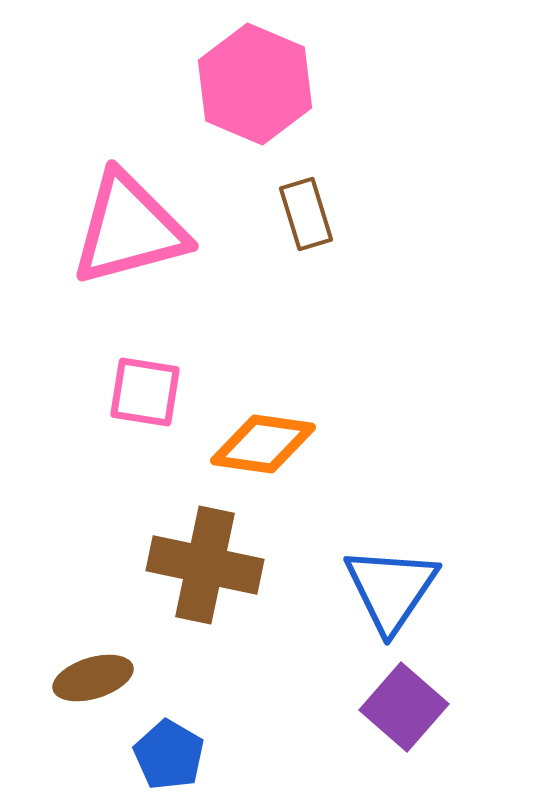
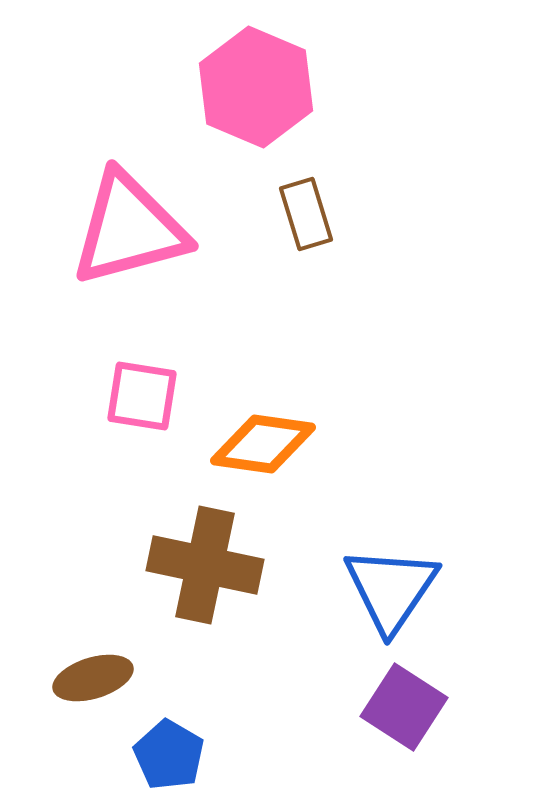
pink hexagon: moved 1 px right, 3 px down
pink square: moved 3 px left, 4 px down
purple square: rotated 8 degrees counterclockwise
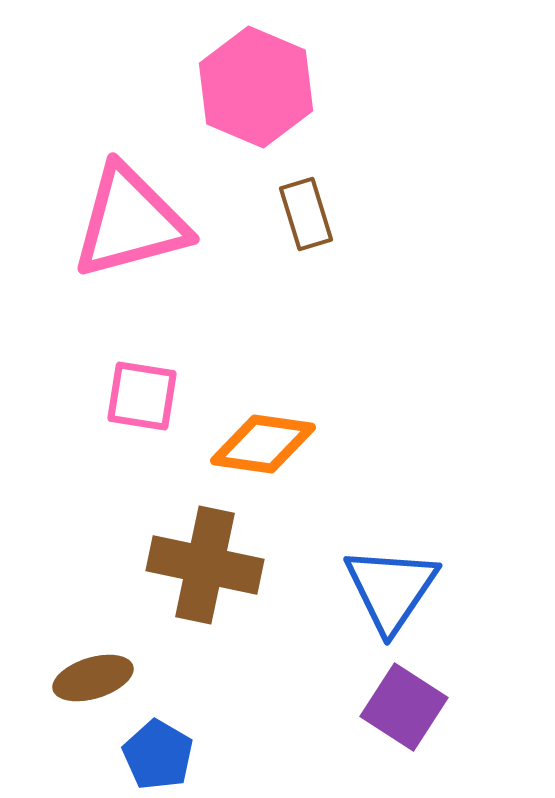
pink triangle: moved 1 px right, 7 px up
blue pentagon: moved 11 px left
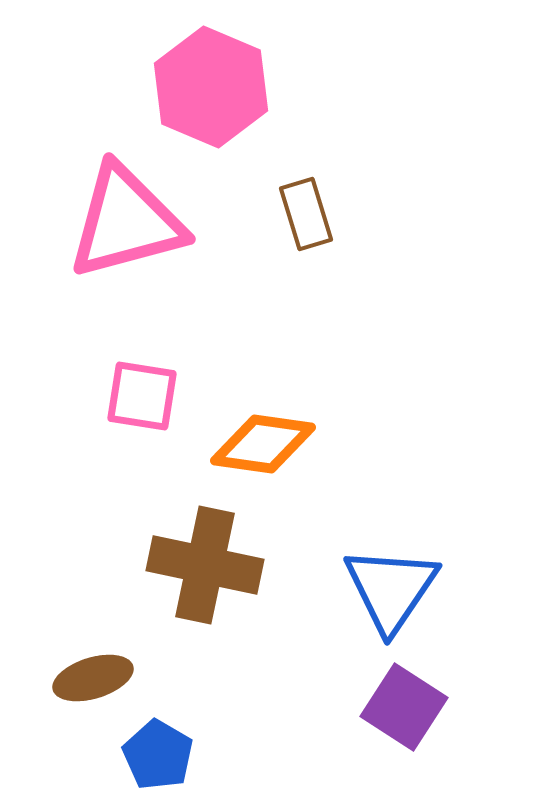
pink hexagon: moved 45 px left
pink triangle: moved 4 px left
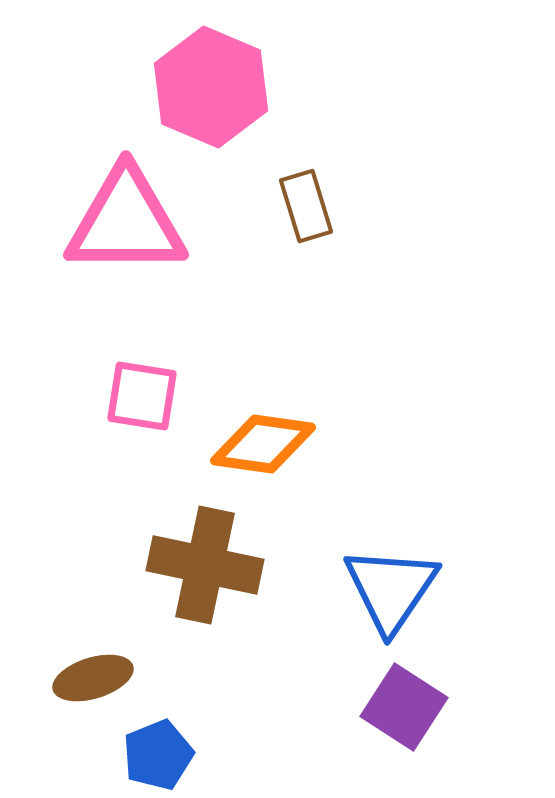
brown rectangle: moved 8 px up
pink triangle: rotated 15 degrees clockwise
blue pentagon: rotated 20 degrees clockwise
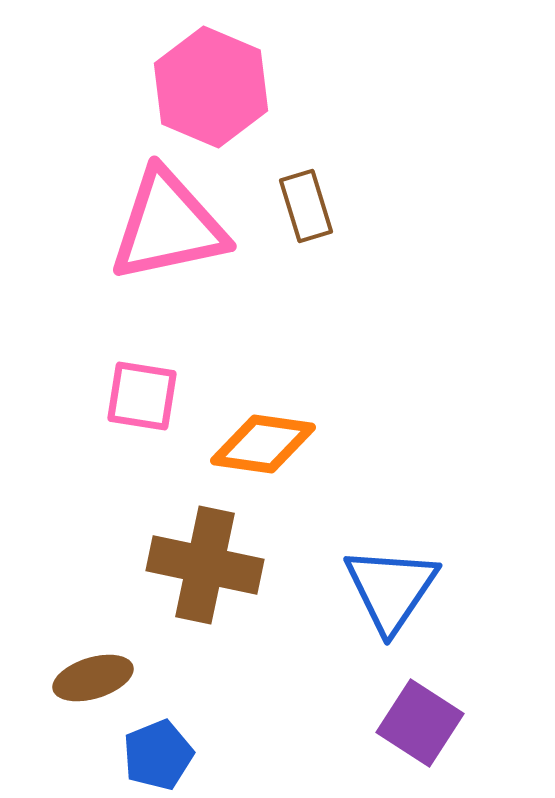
pink triangle: moved 42 px right, 4 px down; rotated 12 degrees counterclockwise
purple square: moved 16 px right, 16 px down
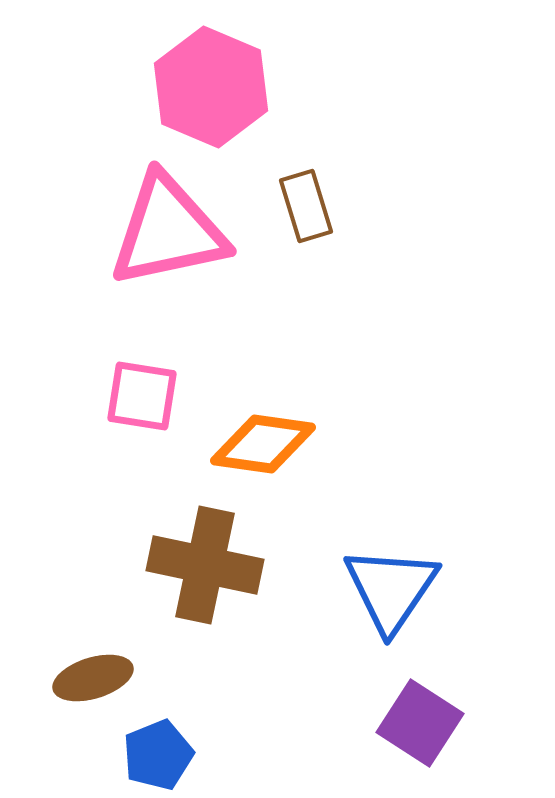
pink triangle: moved 5 px down
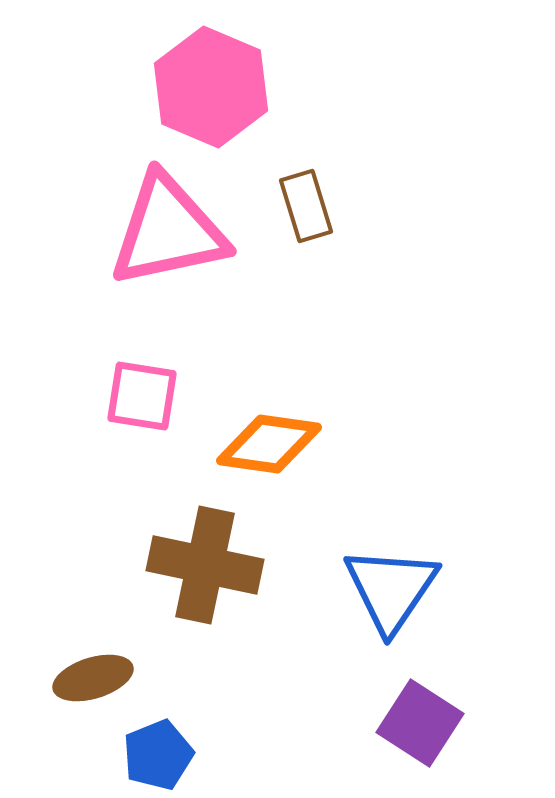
orange diamond: moved 6 px right
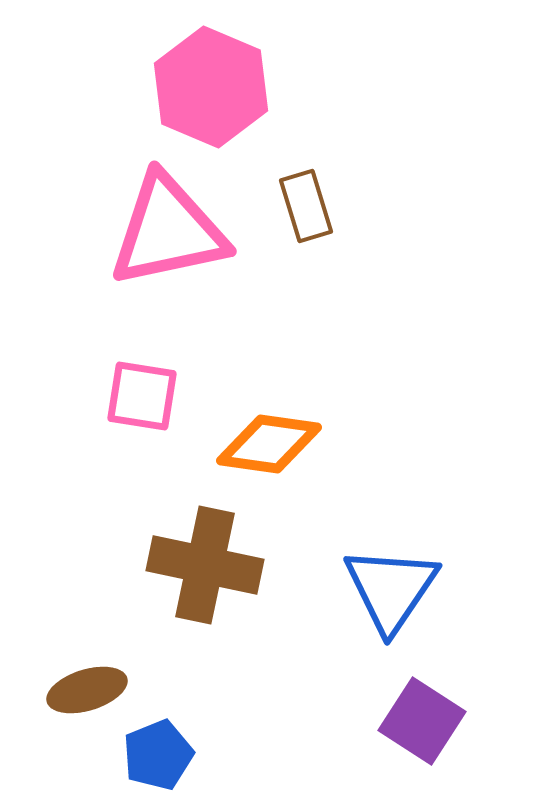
brown ellipse: moved 6 px left, 12 px down
purple square: moved 2 px right, 2 px up
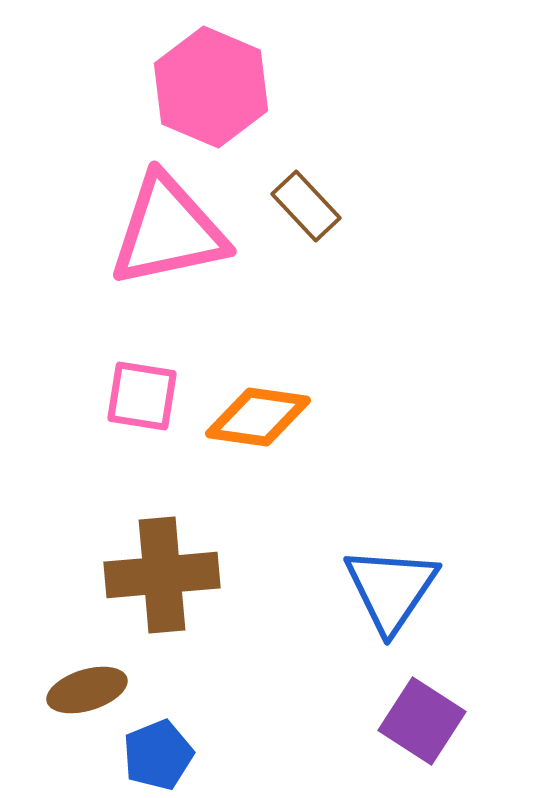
brown rectangle: rotated 26 degrees counterclockwise
orange diamond: moved 11 px left, 27 px up
brown cross: moved 43 px left, 10 px down; rotated 17 degrees counterclockwise
